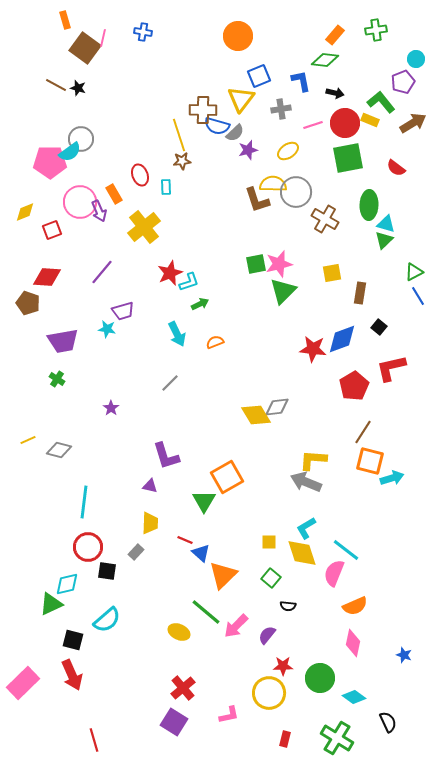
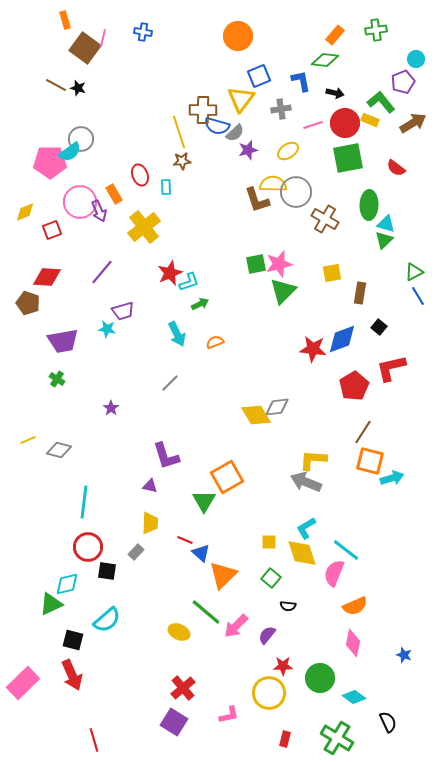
yellow line at (179, 135): moved 3 px up
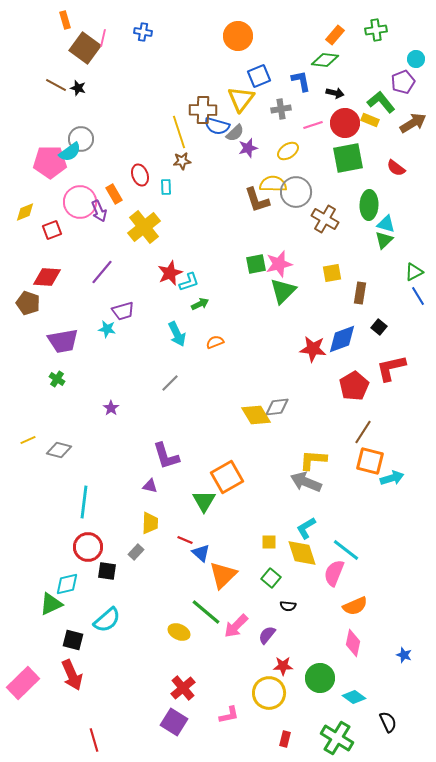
purple star at (248, 150): moved 2 px up
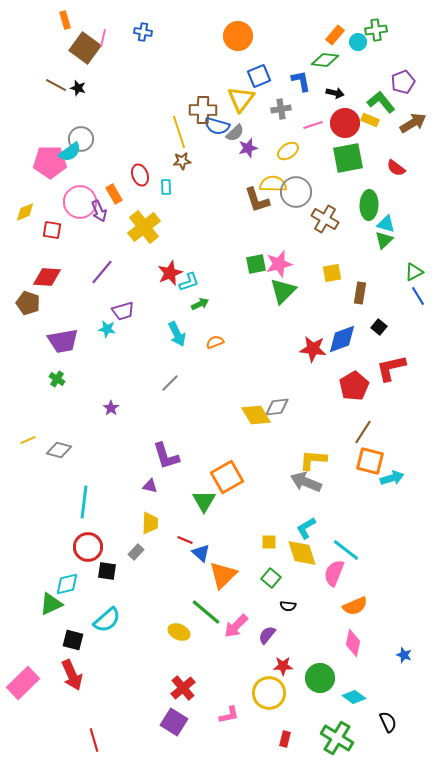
cyan circle at (416, 59): moved 58 px left, 17 px up
red square at (52, 230): rotated 30 degrees clockwise
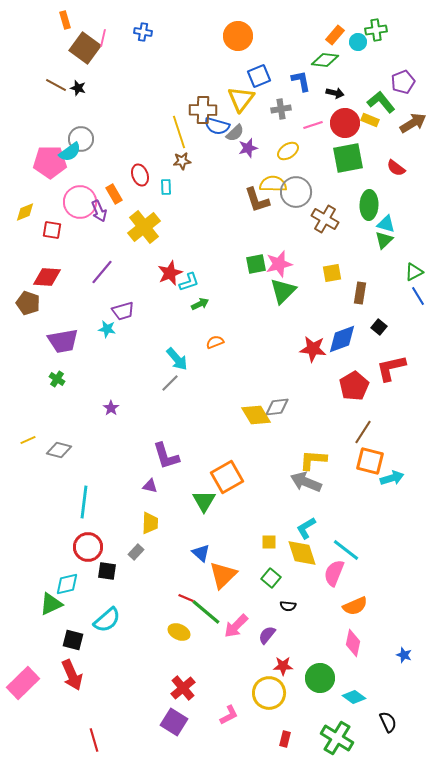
cyan arrow at (177, 334): moved 25 px down; rotated 15 degrees counterclockwise
red line at (185, 540): moved 1 px right, 58 px down
pink L-shape at (229, 715): rotated 15 degrees counterclockwise
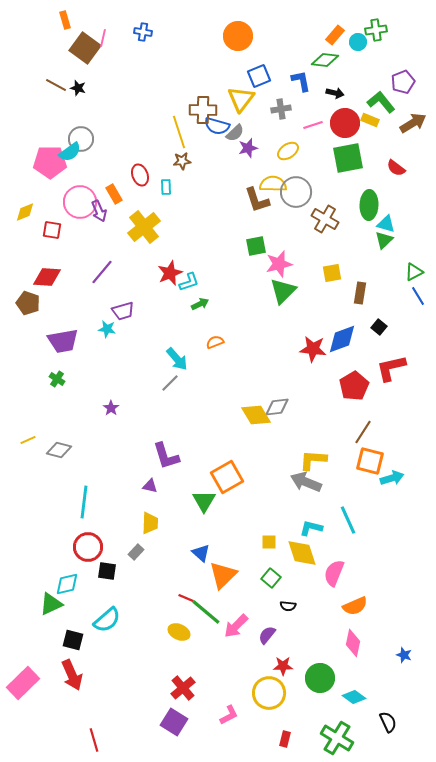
green square at (256, 264): moved 18 px up
cyan L-shape at (306, 528): moved 5 px right; rotated 45 degrees clockwise
cyan line at (346, 550): moved 2 px right, 30 px up; rotated 28 degrees clockwise
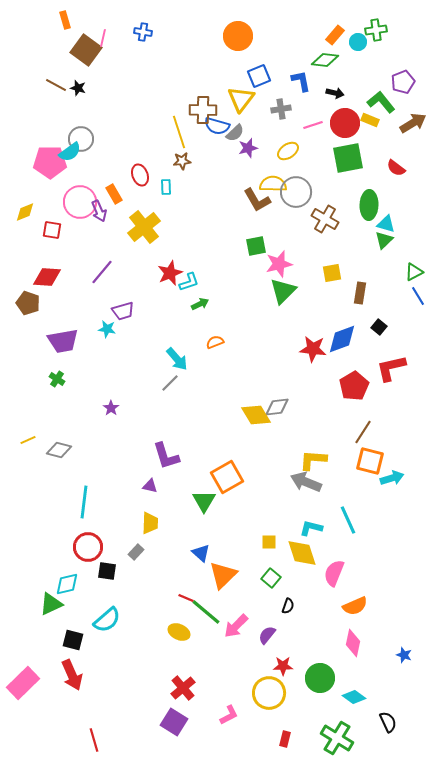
brown square at (85, 48): moved 1 px right, 2 px down
brown L-shape at (257, 200): rotated 12 degrees counterclockwise
black semicircle at (288, 606): rotated 77 degrees counterclockwise
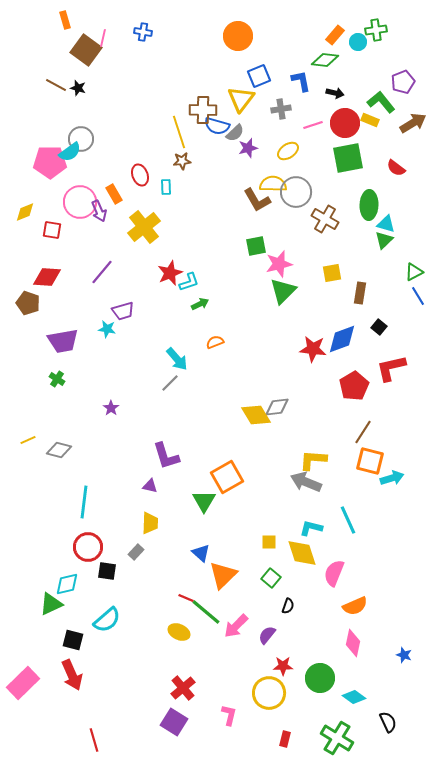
pink L-shape at (229, 715): rotated 50 degrees counterclockwise
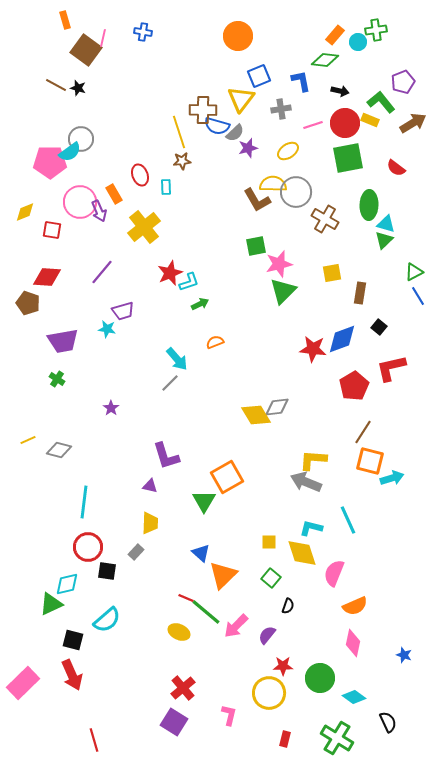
black arrow at (335, 93): moved 5 px right, 2 px up
